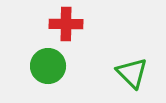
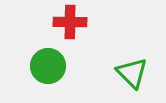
red cross: moved 4 px right, 2 px up
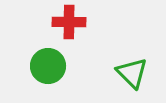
red cross: moved 1 px left
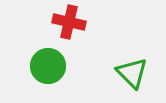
red cross: rotated 12 degrees clockwise
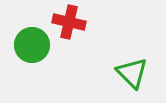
green circle: moved 16 px left, 21 px up
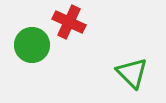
red cross: rotated 12 degrees clockwise
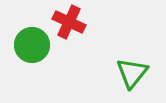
green triangle: rotated 24 degrees clockwise
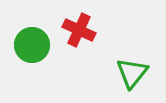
red cross: moved 10 px right, 8 px down
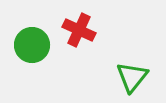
green triangle: moved 4 px down
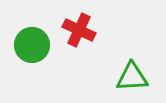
green triangle: rotated 48 degrees clockwise
